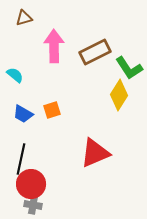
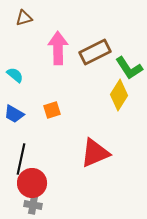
pink arrow: moved 4 px right, 2 px down
blue trapezoid: moved 9 px left
red circle: moved 1 px right, 1 px up
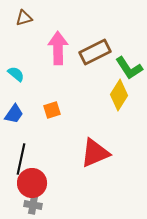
cyan semicircle: moved 1 px right, 1 px up
blue trapezoid: rotated 85 degrees counterclockwise
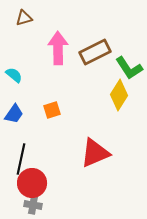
cyan semicircle: moved 2 px left, 1 px down
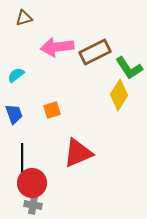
pink arrow: moved 1 px left, 1 px up; rotated 96 degrees counterclockwise
cyan semicircle: moved 2 px right; rotated 78 degrees counterclockwise
blue trapezoid: rotated 55 degrees counterclockwise
red triangle: moved 17 px left
black line: moved 1 px right; rotated 12 degrees counterclockwise
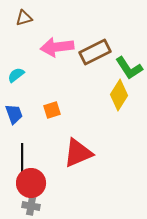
red circle: moved 1 px left
gray cross: moved 2 px left, 1 px down
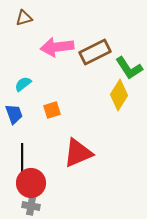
cyan semicircle: moved 7 px right, 9 px down
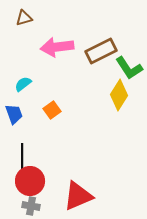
brown rectangle: moved 6 px right, 1 px up
orange square: rotated 18 degrees counterclockwise
red triangle: moved 43 px down
red circle: moved 1 px left, 2 px up
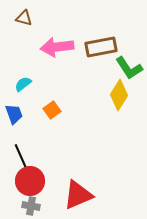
brown triangle: rotated 30 degrees clockwise
brown rectangle: moved 4 px up; rotated 16 degrees clockwise
black line: rotated 24 degrees counterclockwise
red triangle: moved 1 px up
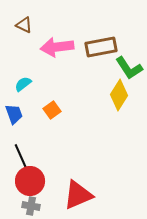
brown triangle: moved 7 px down; rotated 12 degrees clockwise
